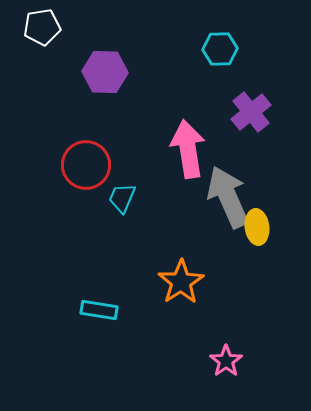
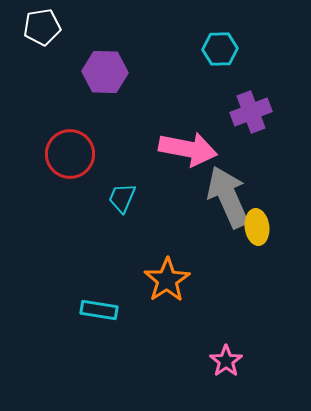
purple cross: rotated 18 degrees clockwise
pink arrow: rotated 110 degrees clockwise
red circle: moved 16 px left, 11 px up
orange star: moved 14 px left, 2 px up
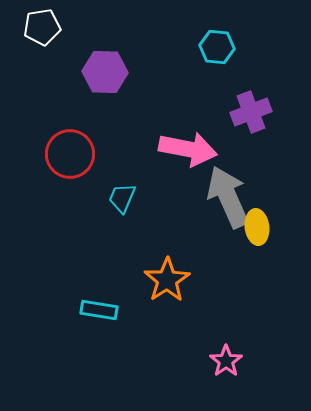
cyan hexagon: moved 3 px left, 2 px up; rotated 8 degrees clockwise
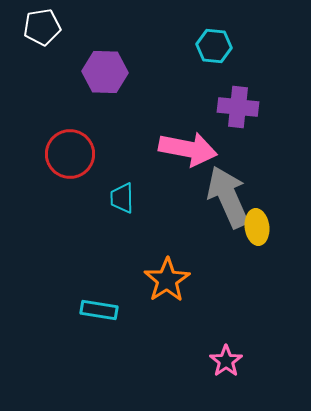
cyan hexagon: moved 3 px left, 1 px up
purple cross: moved 13 px left, 5 px up; rotated 27 degrees clockwise
cyan trapezoid: rotated 24 degrees counterclockwise
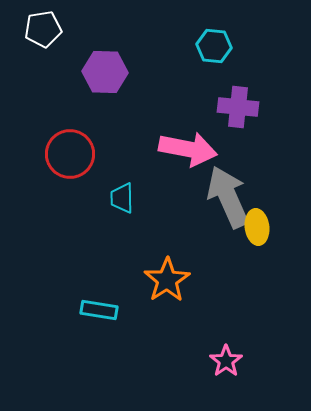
white pentagon: moved 1 px right, 2 px down
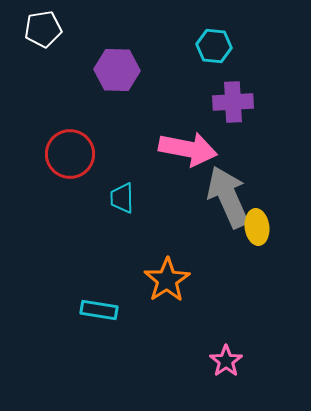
purple hexagon: moved 12 px right, 2 px up
purple cross: moved 5 px left, 5 px up; rotated 9 degrees counterclockwise
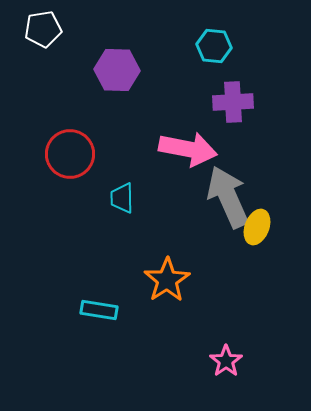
yellow ellipse: rotated 28 degrees clockwise
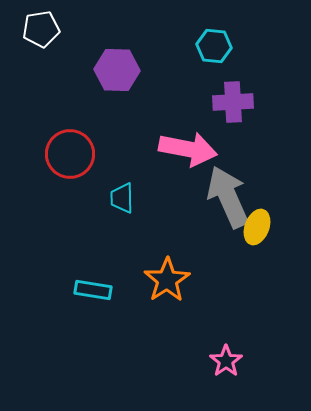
white pentagon: moved 2 px left
cyan rectangle: moved 6 px left, 20 px up
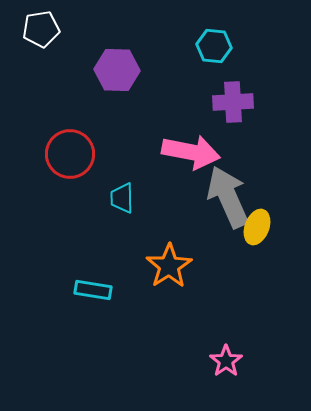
pink arrow: moved 3 px right, 3 px down
orange star: moved 2 px right, 14 px up
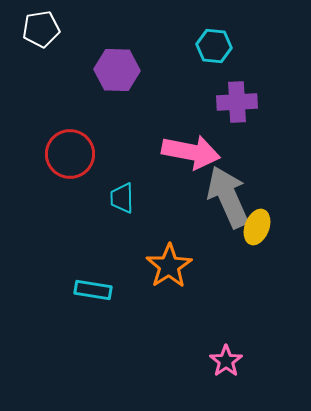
purple cross: moved 4 px right
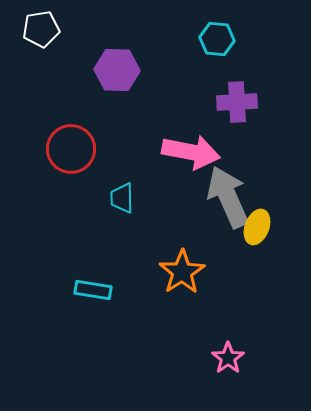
cyan hexagon: moved 3 px right, 7 px up
red circle: moved 1 px right, 5 px up
orange star: moved 13 px right, 6 px down
pink star: moved 2 px right, 3 px up
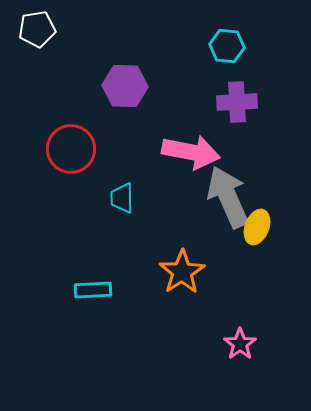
white pentagon: moved 4 px left
cyan hexagon: moved 10 px right, 7 px down
purple hexagon: moved 8 px right, 16 px down
cyan rectangle: rotated 12 degrees counterclockwise
pink star: moved 12 px right, 14 px up
